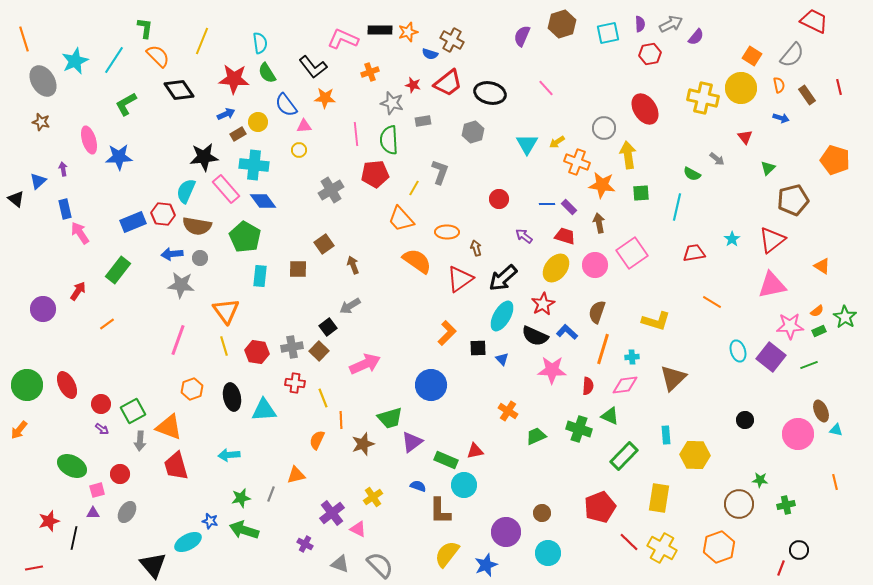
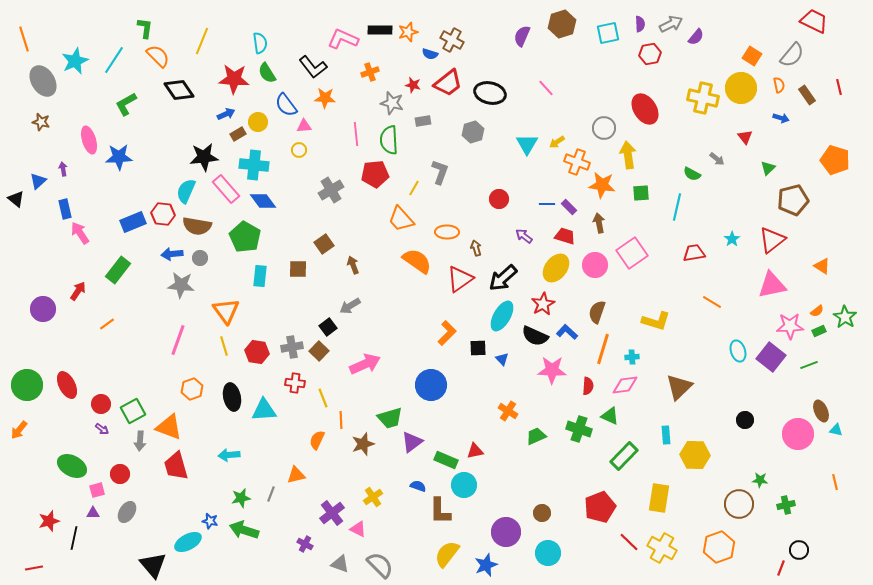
brown triangle at (673, 378): moved 6 px right, 9 px down
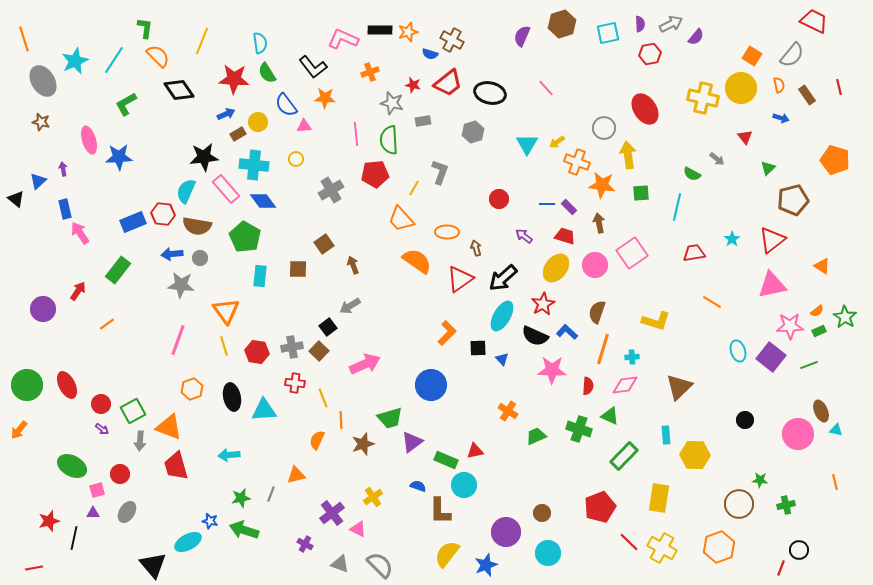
yellow circle at (299, 150): moved 3 px left, 9 px down
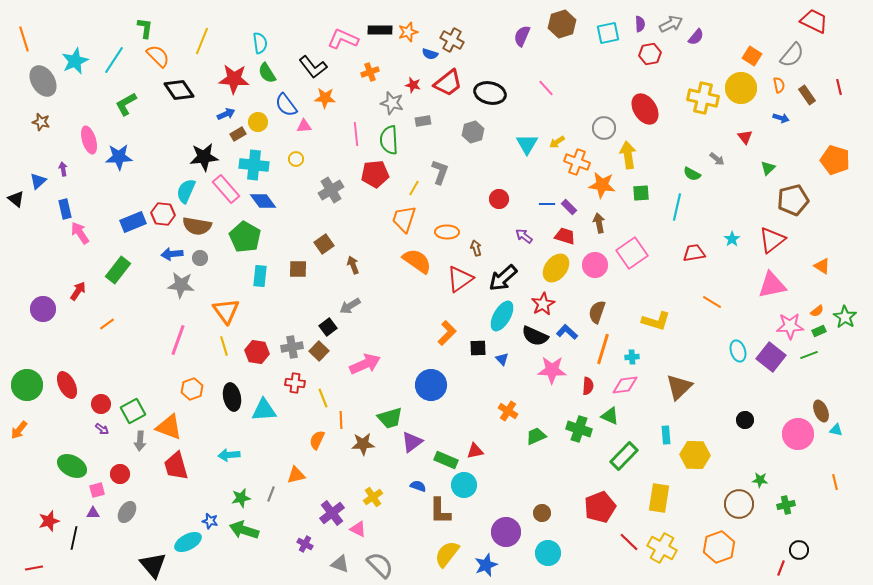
orange trapezoid at (401, 219): moved 3 px right; rotated 60 degrees clockwise
green line at (809, 365): moved 10 px up
brown star at (363, 444): rotated 15 degrees clockwise
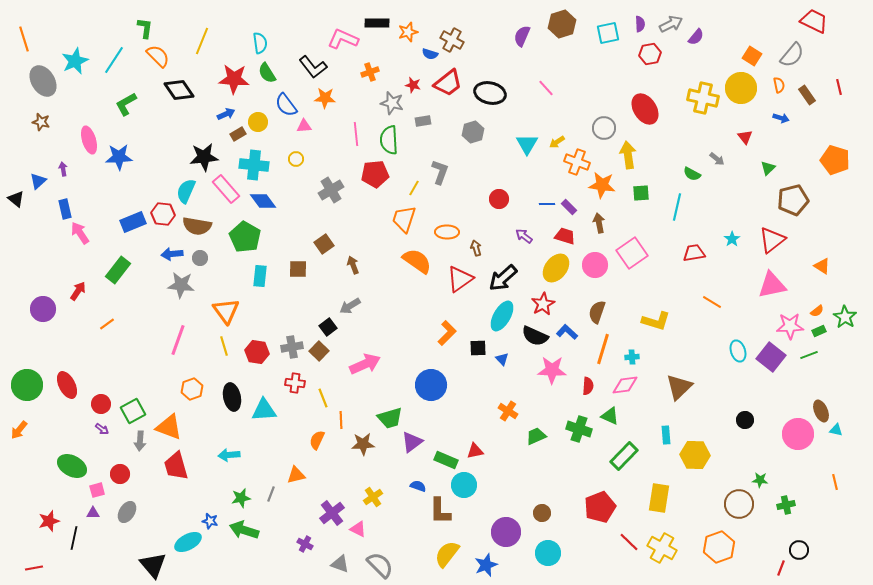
black rectangle at (380, 30): moved 3 px left, 7 px up
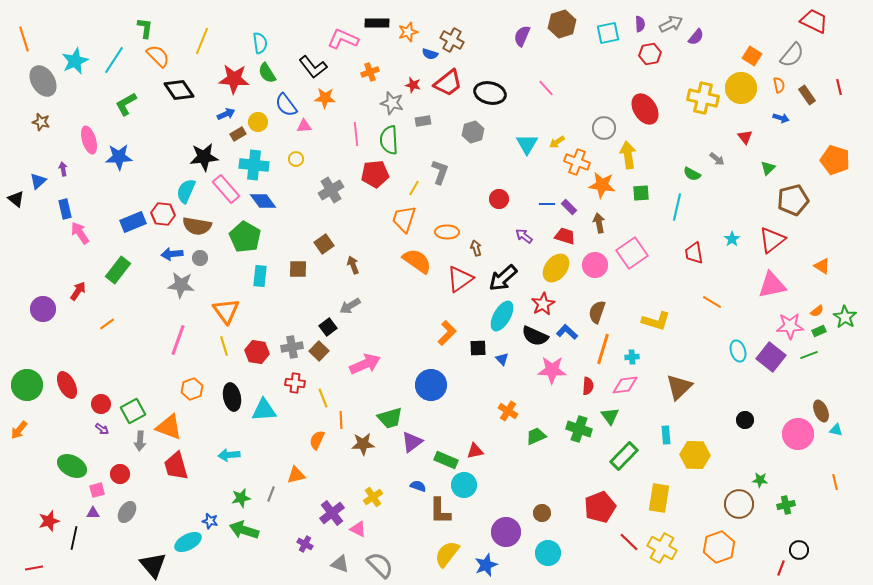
red trapezoid at (694, 253): rotated 90 degrees counterclockwise
green triangle at (610, 416): rotated 30 degrees clockwise
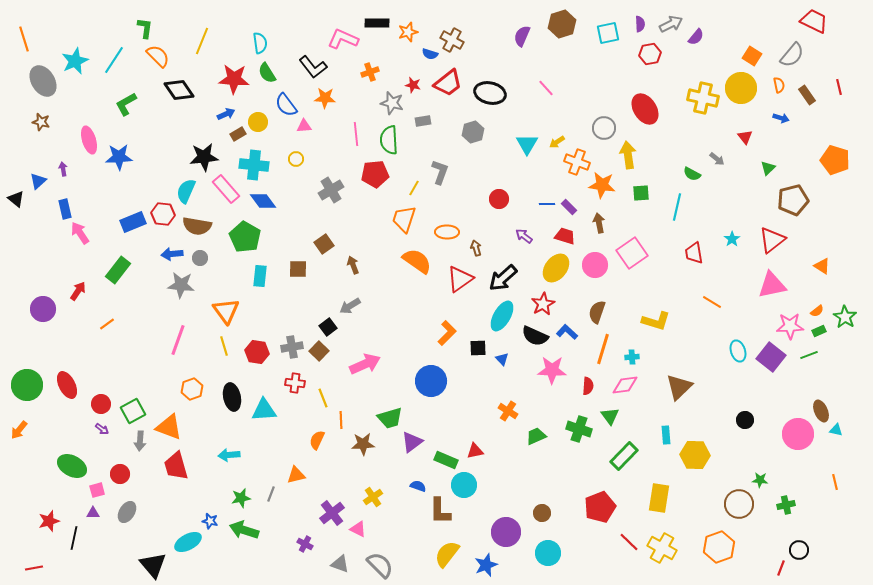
blue circle at (431, 385): moved 4 px up
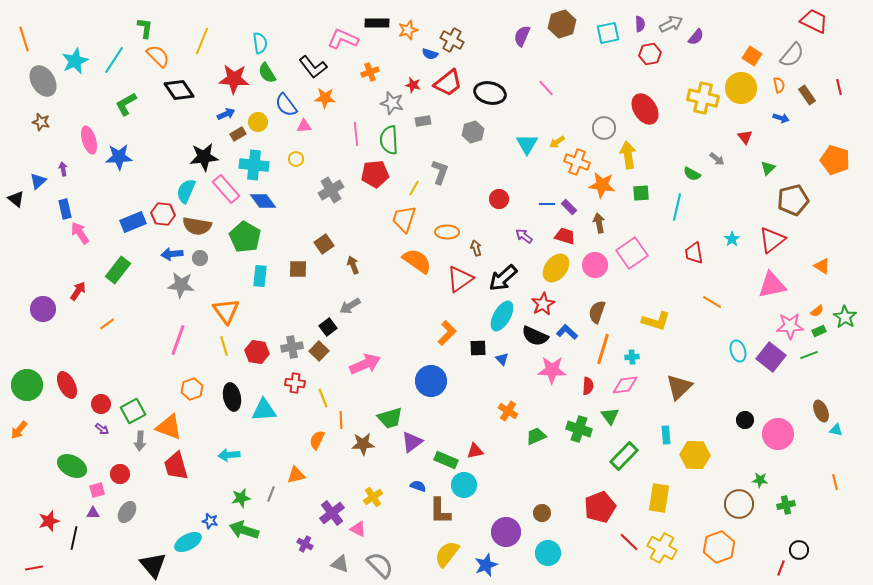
orange star at (408, 32): moved 2 px up
pink circle at (798, 434): moved 20 px left
